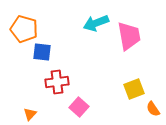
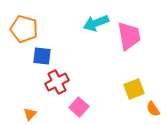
blue square: moved 4 px down
red cross: rotated 20 degrees counterclockwise
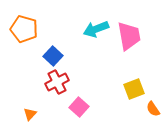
cyan arrow: moved 6 px down
blue square: moved 11 px right; rotated 36 degrees clockwise
